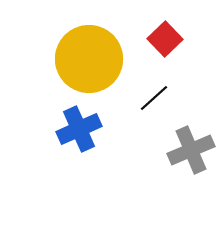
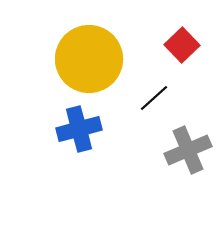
red square: moved 17 px right, 6 px down
blue cross: rotated 9 degrees clockwise
gray cross: moved 3 px left
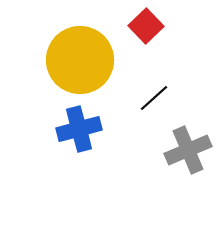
red square: moved 36 px left, 19 px up
yellow circle: moved 9 px left, 1 px down
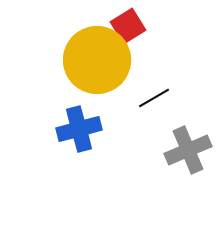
red square: moved 18 px left; rotated 12 degrees clockwise
yellow circle: moved 17 px right
black line: rotated 12 degrees clockwise
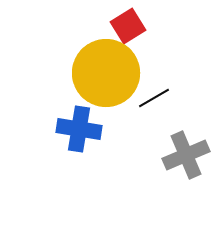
yellow circle: moved 9 px right, 13 px down
blue cross: rotated 24 degrees clockwise
gray cross: moved 2 px left, 5 px down
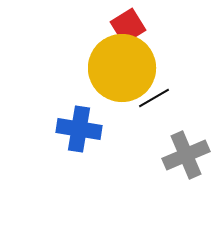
yellow circle: moved 16 px right, 5 px up
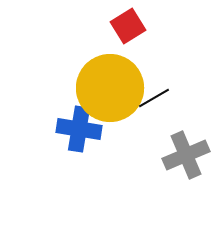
yellow circle: moved 12 px left, 20 px down
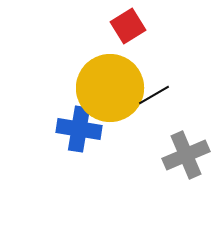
black line: moved 3 px up
